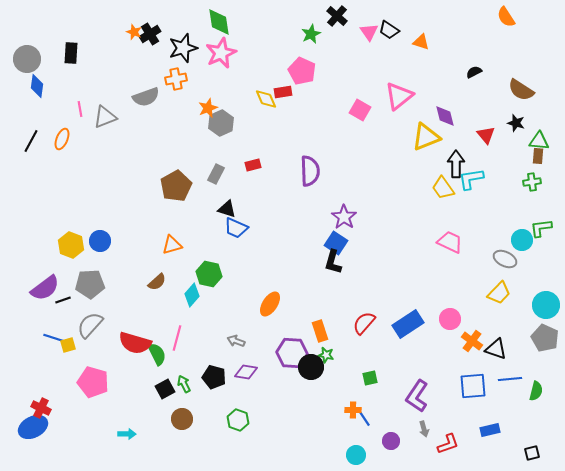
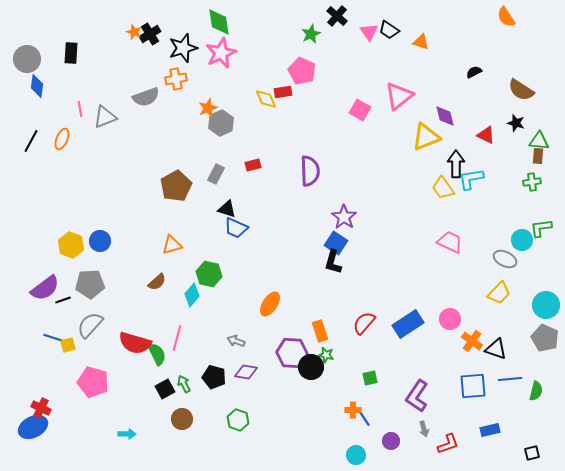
red triangle at (486, 135): rotated 24 degrees counterclockwise
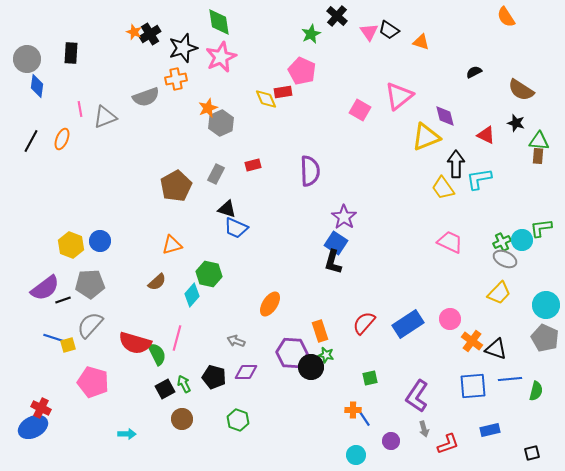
pink star at (221, 53): moved 4 px down
cyan L-shape at (471, 179): moved 8 px right
green cross at (532, 182): moved 30 px left, 60 px down; rotated 18 degrees counterclockwise
purple diamond at (246, 372): rotated 10 degrees counterclockwise
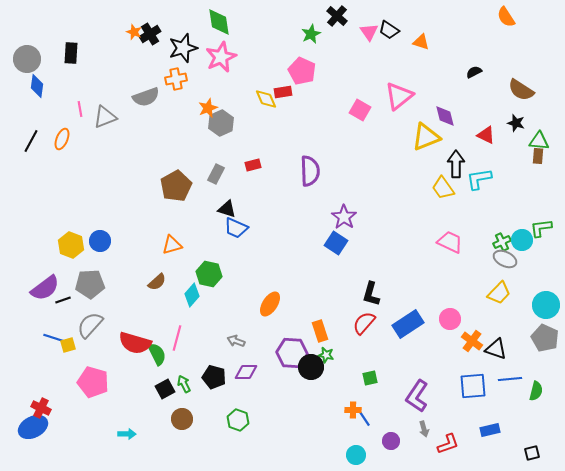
black L-shape at (333, 262): moved 38 px right, 32 px down
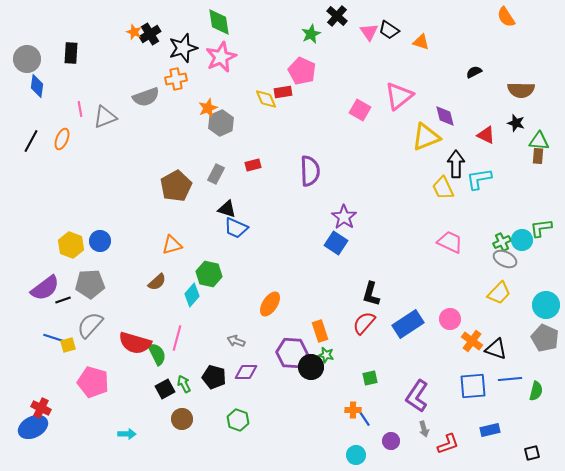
brown semicircle at (521, 90): rotated 32 degrees counterclockwise
yellow trapezoid at (443, 188): rotated 10 degrees clockwise
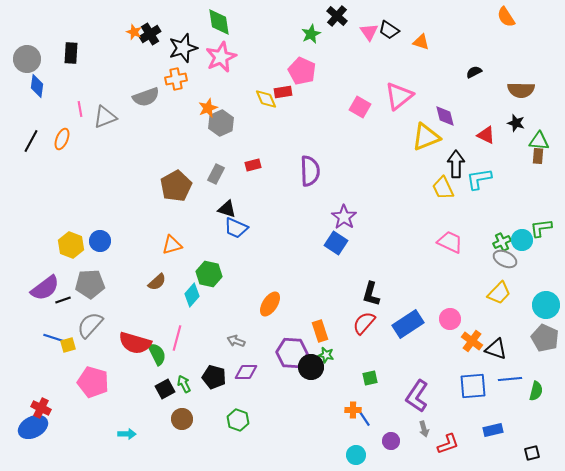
pink square at (360, 110): moved 3 px up
blue rectangle at (490, 430): moved 3 px right
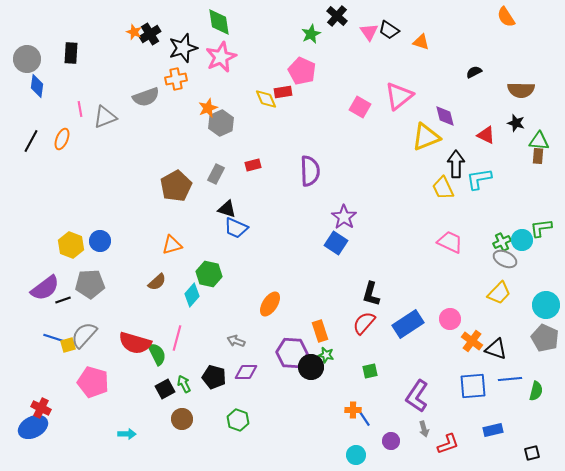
gray semicircle at (90, 325): moved 6 px left, 10 px down
green square at (370, 378): moved 7 px up
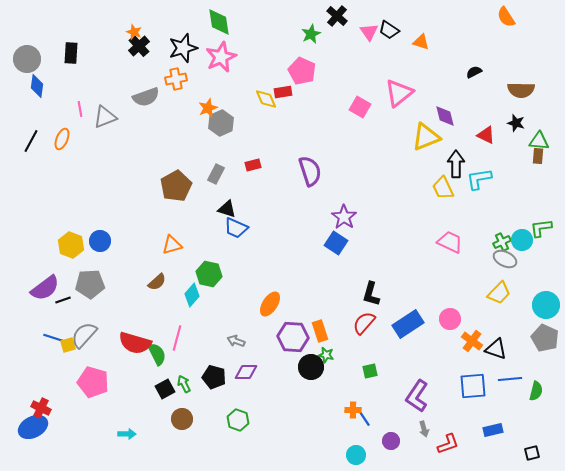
black cross at (150, 34): moved 11 px left, 12 px down; rotated 10 degrees counterclockwise
pink triangle at (399, 96): moved 3 px up
purple semicircle at (310, 171): rotated 16 degrees counterclockwise
purple hexagon at (292, 353): moved 1 px right, 16 px up
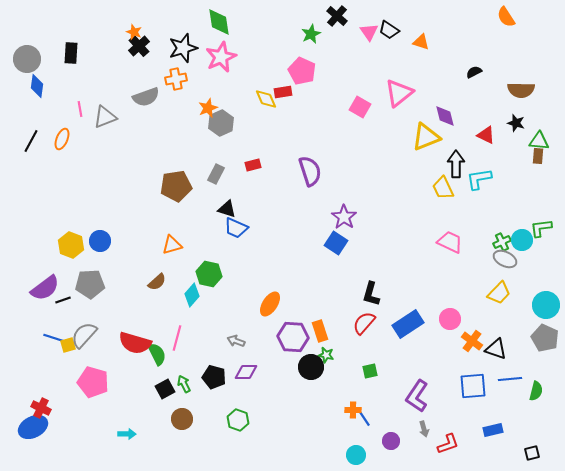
brown pentagon at (176, 186): rotated 20 degrees clockwise
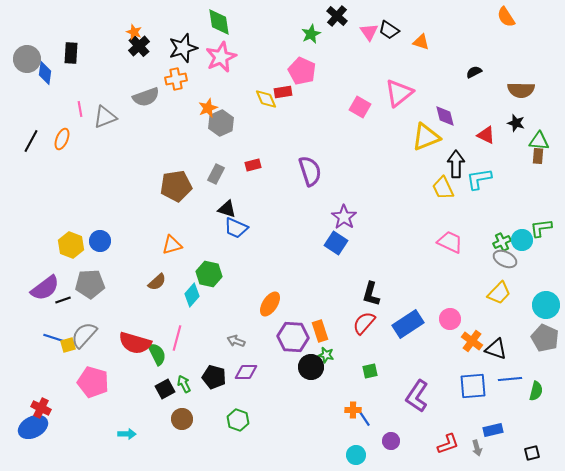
blue diamond at (37, 86): moved 8 px right, 13 px up
gray arrow at (424, 429): moved 53 px right, 19 px down
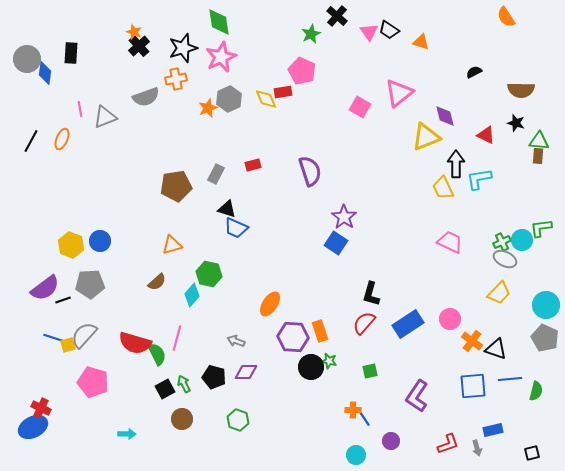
gray hexagon at (221, 123): moved 8 px right, 24 px up
green star at (326, 355): moved 3 px right, 6 px down
